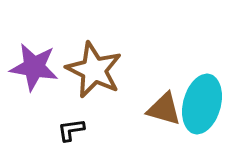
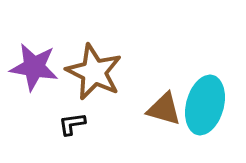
brown star: moved 2 px down
cyan ellipse: moved 3 px right, 1 px down
black L-shape: moved 1 px right, 6 px up
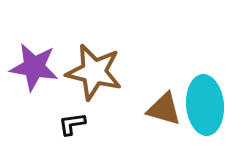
brown star: rotated 12 degrees counterclockwise
cyan ellipse: rotated 20 degrees counterclockwise
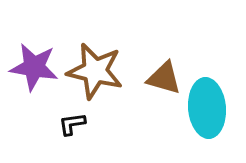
brown star: moved 1 px right, 1 px up
cyan ellipse: moved 2 px right, 3 px down
brown triangle: moved 31 px up
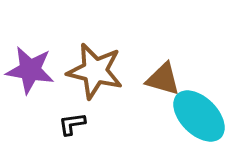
purple star: moved 4 px left, 3 px down
brown triangle: moved 1 px left, 1 px down
cyan ellipse: moved 8 px left, 8 px down; rotated 40 degrees counterclockwise
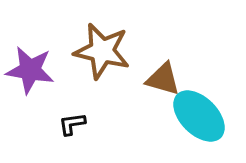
brown star: moved 7 px right, 20 px up
